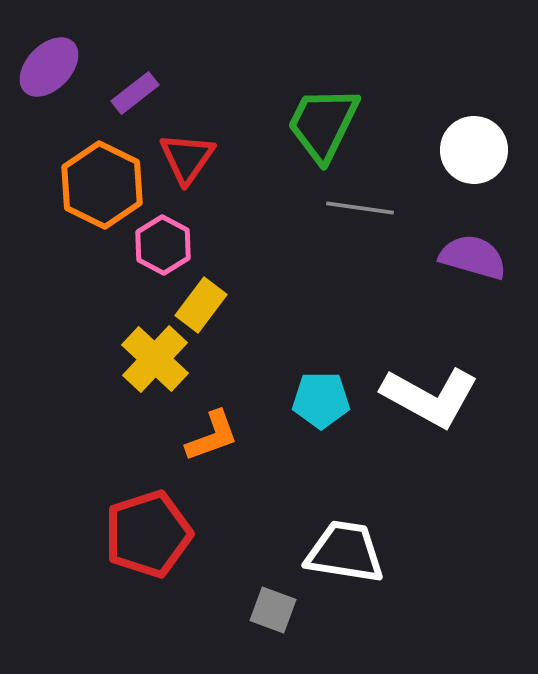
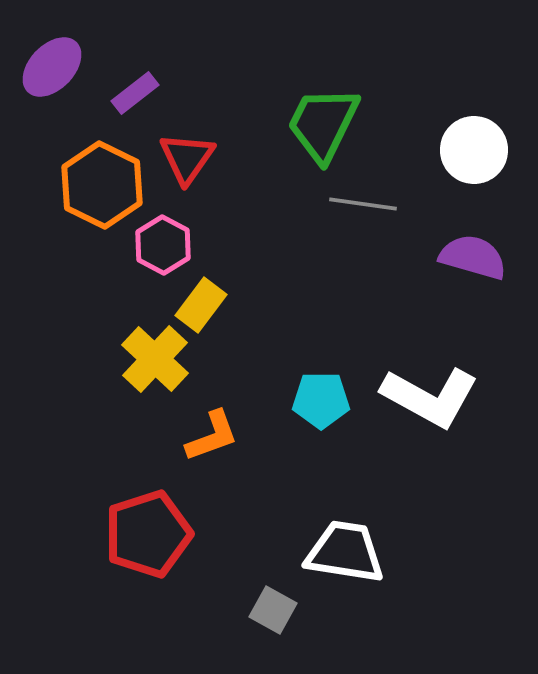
purple ellipse: moved 3 px right
gray line: moved 3 px right, 4 px up
gray square: rotated 9 degrees clockwise
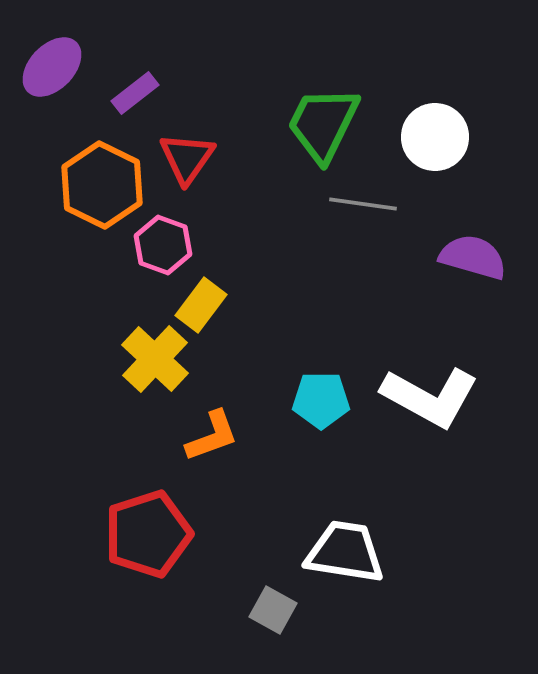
white circle: moved 39 px left, 13 px up
pink hexagon: rotated 8 degrees counterclockwise
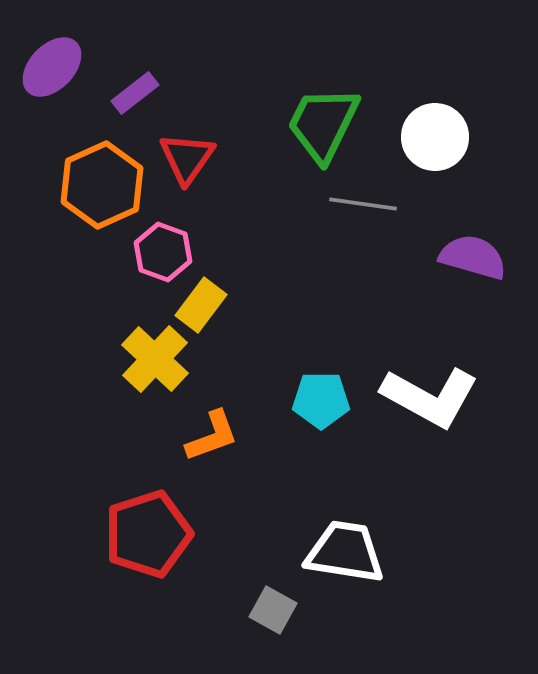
orange hexagon: rotated 10 degrees clockwise
pink hexagon: moved 7 px down
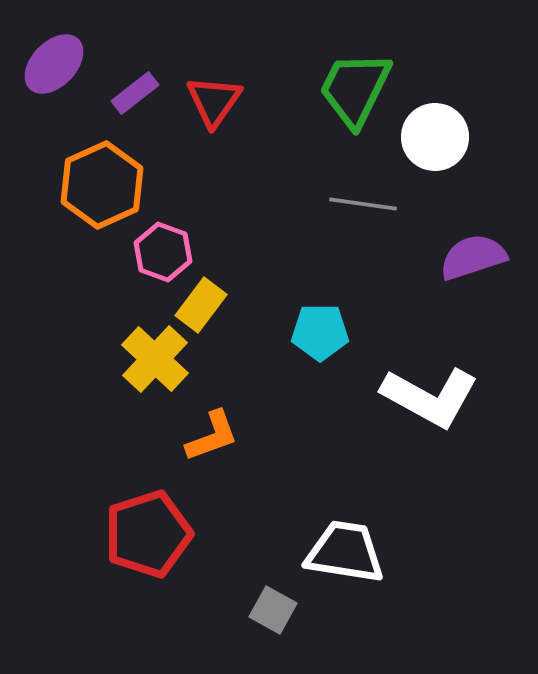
purple ellipse: moved 2 px right, 3 px up
green trapezoid: moved 32 px right, 35 px up
red triangle: moved 27 px right, 57 px up
purple semicircle: rotated 34 degrees counterclockwise
cyan pentagon: moved 1 px left, 68 px up
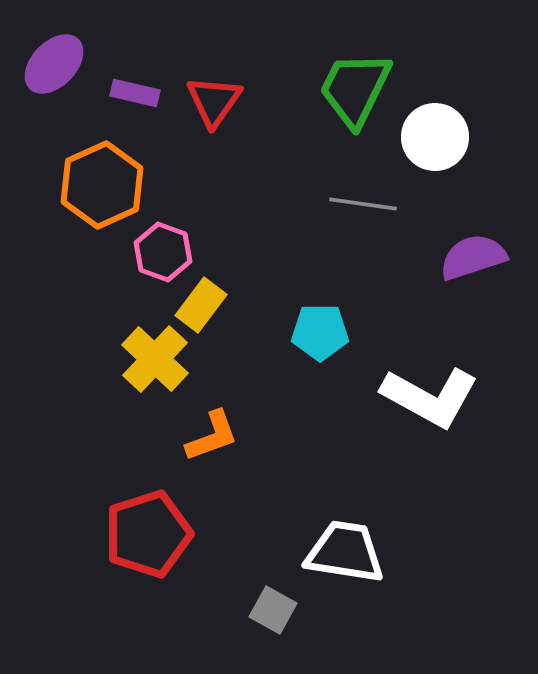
purple rectangle: rotated 51 degrees clockwise
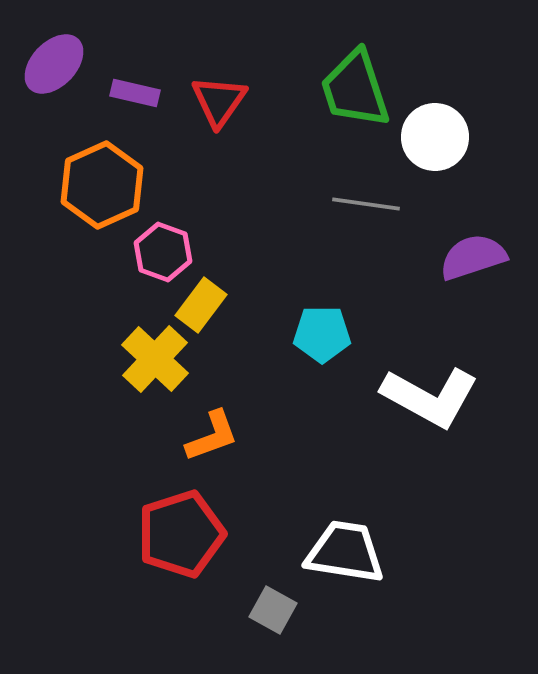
green trapezoid: rotated 44 degrees counterclockwise
red triangle: moved 5 px right
gray line: moved 3 px right
cyan pentagon: moved 2 px right, 2 px down
red pentagon: moved 33 px right
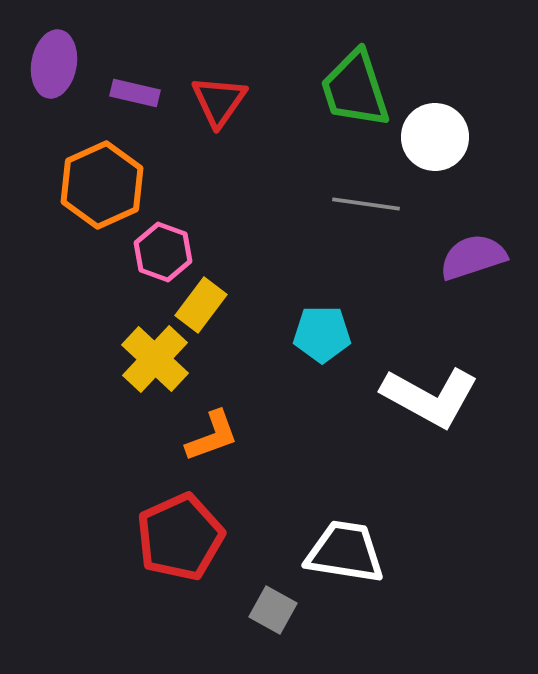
purple ellipse: rotated 34 degrees counterclockwise
red pentagon: moved 1 px left, 3 px down; rotated 6 degrees counterclockwise
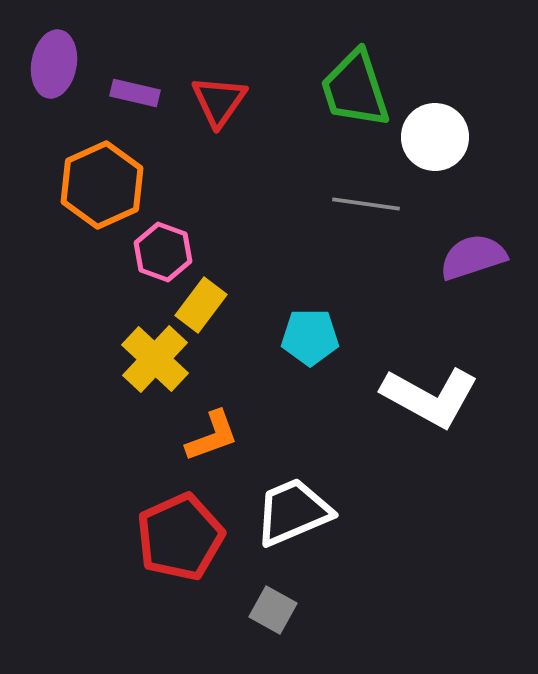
cyan pentagon: moved 12 px left, 3 px down
white trapezoid: moved 52 px left, 40 px up; rotated 32 degrees counterclockwise
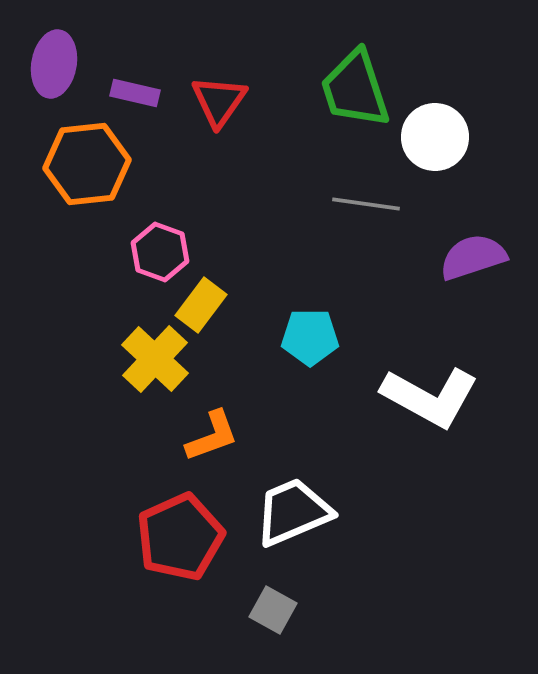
orange hexagon: moved 15 px left, 21 px up; rotated 18 degrees clockwise
pink hexagon: moved 3 px left
